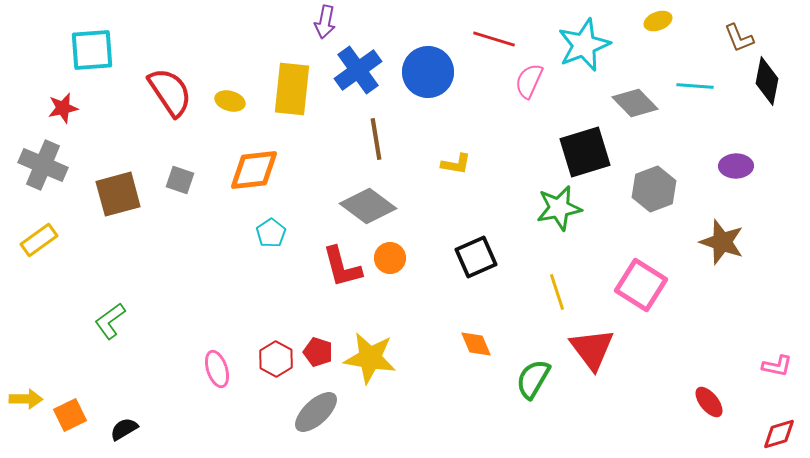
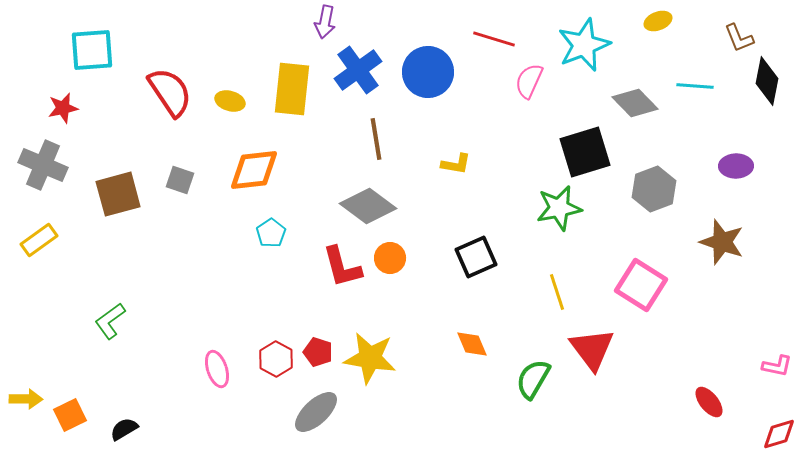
orange diamond at (476, 344): moved 4 px left
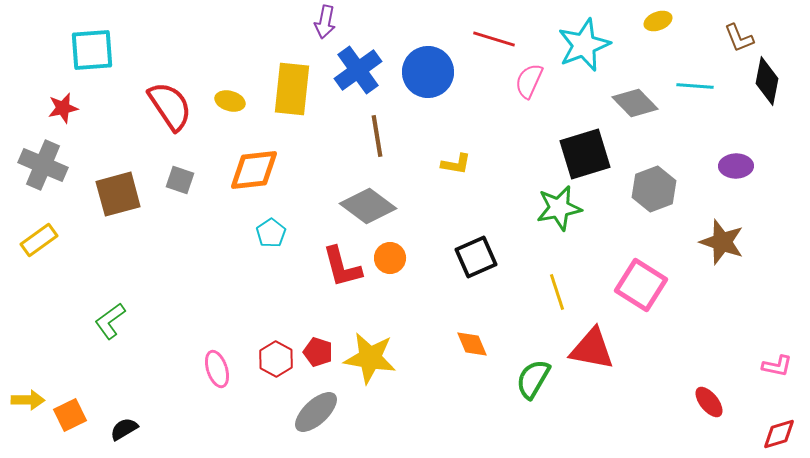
red semicircle at (170, 92): moved 14 px down
brown line at (376, 139): moved 1 px right, 3 px up
black square at (585, 152): moved 2 px down
red triangle at (592, 349): rotated 42 degrees counterclockwise
yellow arrow at (26, 399): moved 2 px right, 1 px down
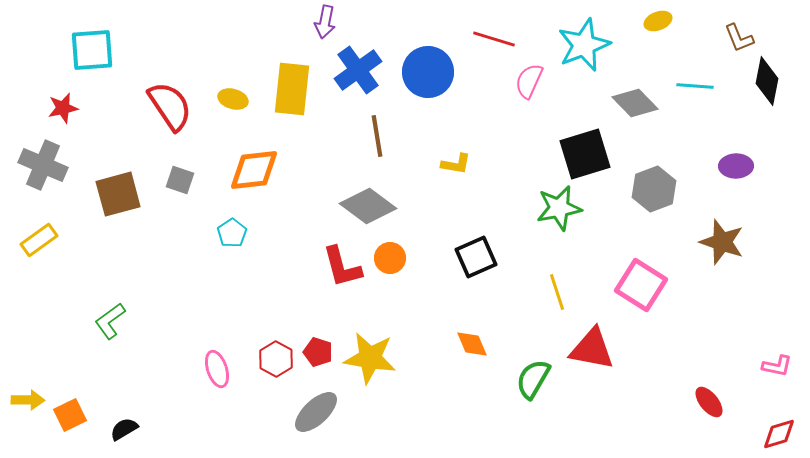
yellow ellipse at (230, 101): moved 3 px right, 2 px up
cyan pentagon at (271, 233): moved 39 px left
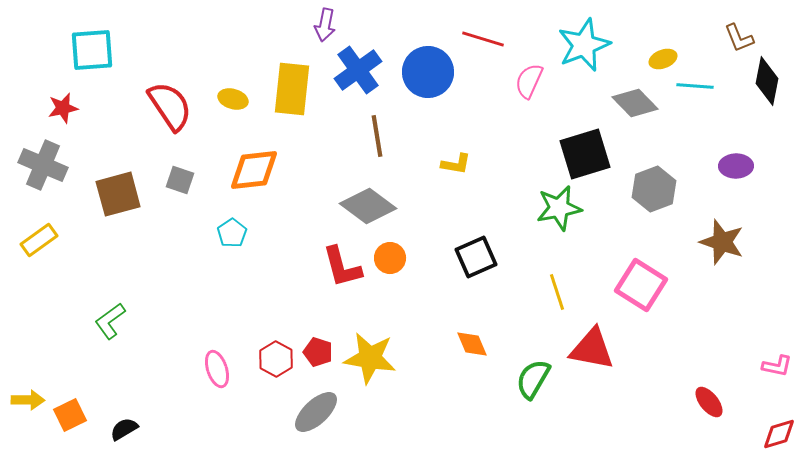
yellow ellipse at (658, 21): moved 5 px right, 38 px down
purple arrow at (325, 22): moved 3 px down
red line at (494, 39): moved 11 px left
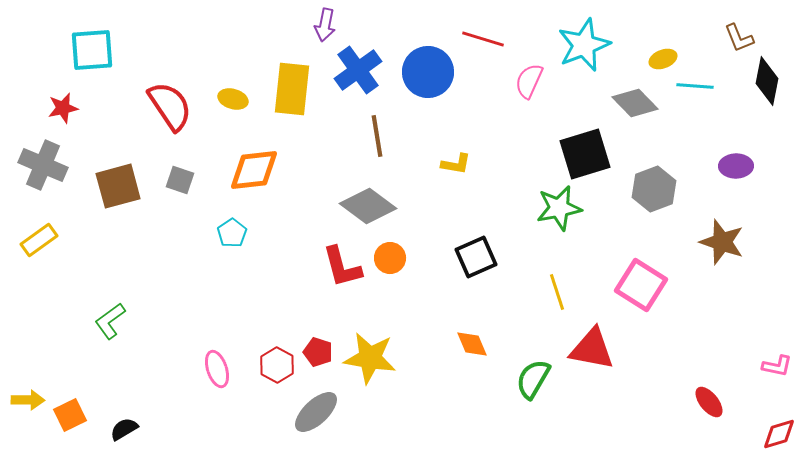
brown square at (118, 194): moved 8 px up
red hexagon at (276, 359): moved 1 px right, 6 px down
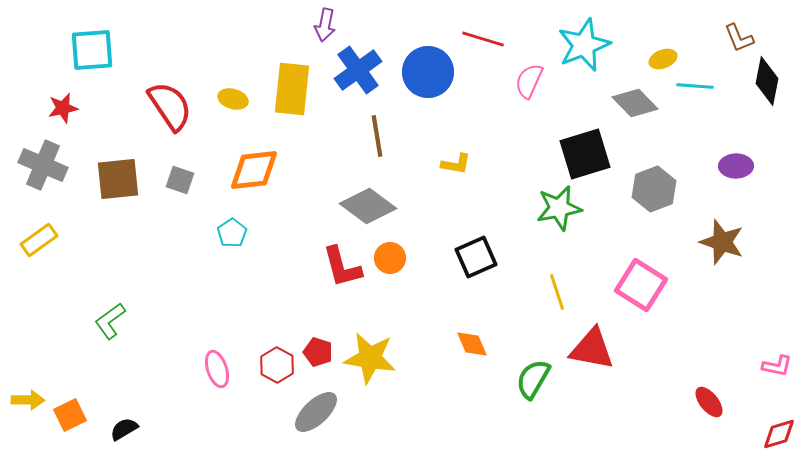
brown square at (118, 186): moved 7 px up; rotated 9 degrees clockwise
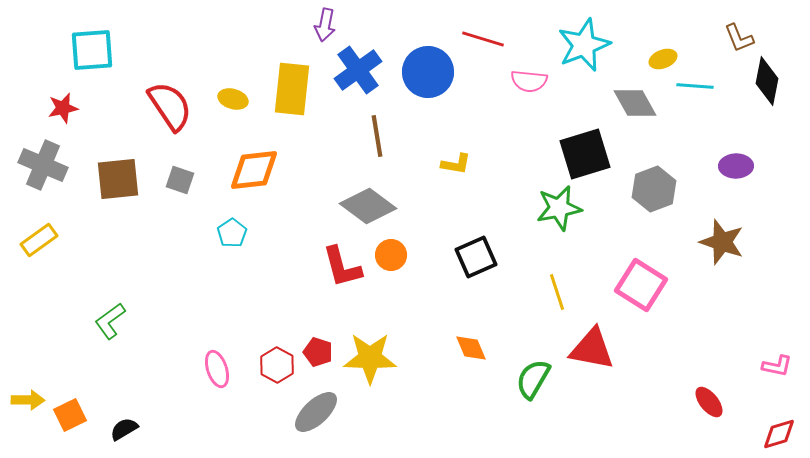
pink semicircle at (529, 81): rotated 108 degrees counterclockwise
gray diamond at (635, 103): rotated 15 degrees clockwise
orange circle at (390, 258): moved 1 px right, 3 px up
orange diamond at (472, 344): moved 1 px left, 4 px down
yellow star at (370, 358): rotated 8 degrees counterclockwise
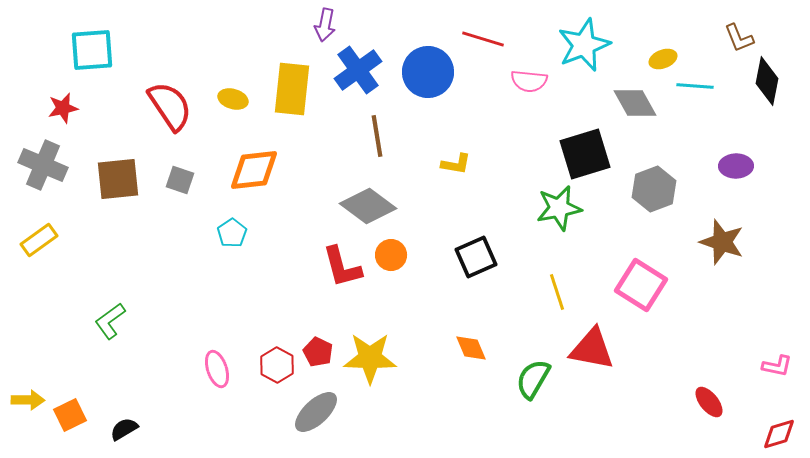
red pentagon at (318, 352): rotated 8 degrees clockwise
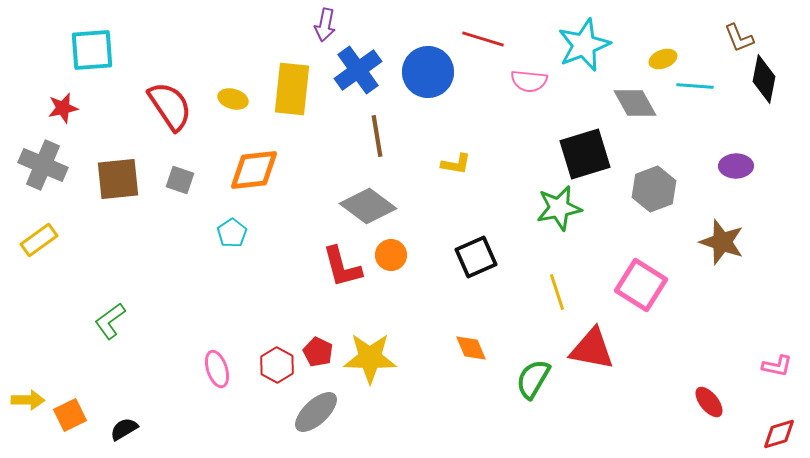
black diamond at (767, 81): moved 3 px left, 2 px up
